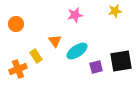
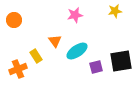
orange circle: moved 2 px left, 4 px up
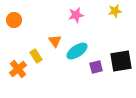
pink star: moved 1 px right
orange cross: rotated 18 degrees counterclockwise
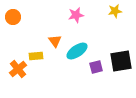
orange circle: moved 1 px left, 3 px up
yellow rectangle: rotated 64 degrees counterclockwise
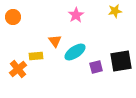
pink star: rotated 21 degrees counterclockwise
cyan ellipse: moved 2 px left, 1 px down
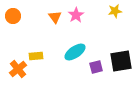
orange circle: moved 1 px up
orange triangle: moved 24 px up
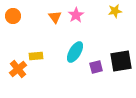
cyan ellipse: rotated 25 degrees counterclockwise
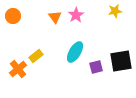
yellow rectangle: rotated 32 degrees counterclockwise
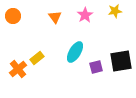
pink star: moved 9 px right
yellow rectangle: moved 1 px right, 2 px down
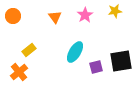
yellow rectangle: moved 8 px left, 8 px up
orange cross: moved 1 px right, 3 px down
